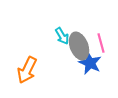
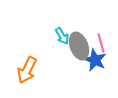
blue star: moved 5 px right, 3 px up
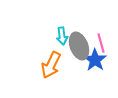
cyan arrow: rotated 24 degrees clockwise
blue star: rotated 10 degrees clockwise
orange arrow: moved 24 px right, 5 px up
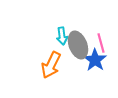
gray ellipse: moved 1 px left, 1 px up
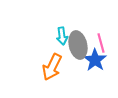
gray ellipse: rotated 8 degrees clockwise
orange arrow: moved 1 px right, 2 px down
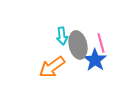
orange arrow: rotated 28 degrees clockwise
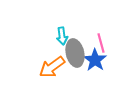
gray ellipse: moved 3 px left, 8 px down
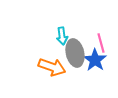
orange arrow: rotated 124 degrees counterclockwise
